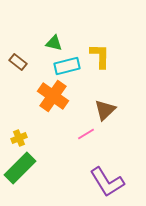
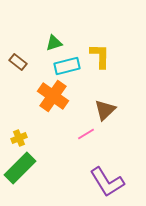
green triangle: rotated 30 degrees counterclockwise
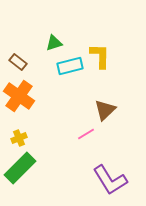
cyan rectangle: moved 3 px right
orange cross: moved 34 px left
purple L-shape: moved 3 px right, 2 px up
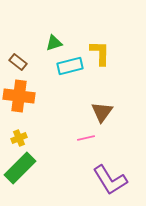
yellow L-shape: moved 3 px up
orange cross: rotated 28 degrees counterclockwise
brown triangle: moved 3 px left, 2 px down; rotated 10 degrees counterclockwise
pink line: moved 4 px down; rotated 18 degrees clockwise
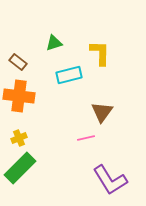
cyan rectangle: moved 1 px left, 9 px down
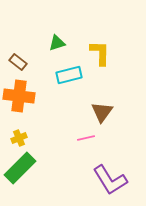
green triangle: moved 3 px right
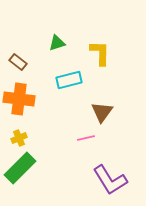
cyan rectangle: moved 5 px down
orange cross: moved 3 px down
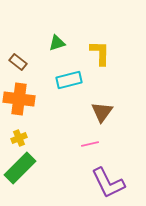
pink line: moved 4 px right, 6 px down
purple L-shape: moved 2 px left, 3 px down; rotated 6 degrees clockwise
